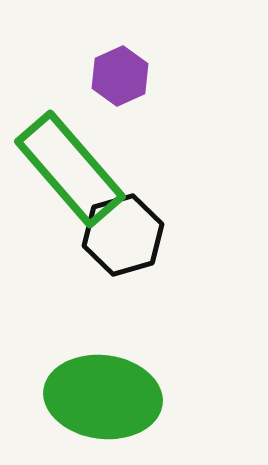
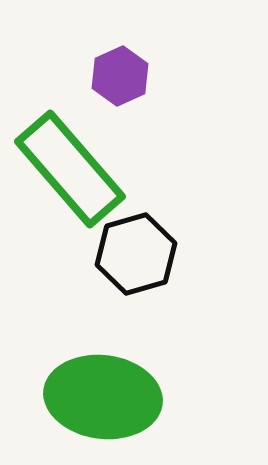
black hexagon: moved 13 px right, 19 px down
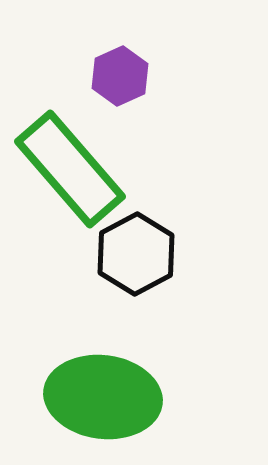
black hexagon: rotated 12 degrees counterclockwise
